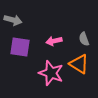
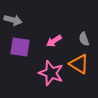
pink arrow: rotated 21 degrees counterclockwise
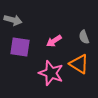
gray semicircle: moved 2 px up
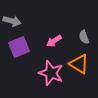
gray arrow: moved 1 px left, 1 px down
purple square: moved 1 px left; rotated 30 degrees counterclockwise
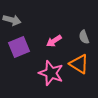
gray arrow: moved 1 px up
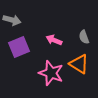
pink arrow: moved 1 px up; rotated 56 degrees clockwise
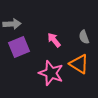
gray arrow: moved 4 px down; rotated 18 degrees counterclockwise
pink arrow: rotated 28 degrees clockwise
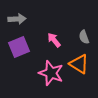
gray arrow: moved 5 px right, 5 px up
